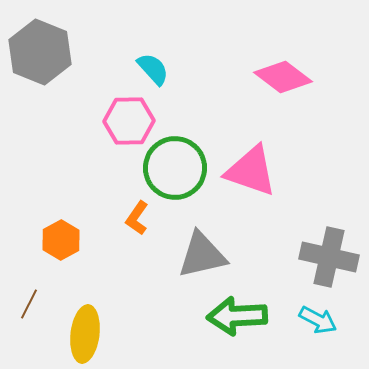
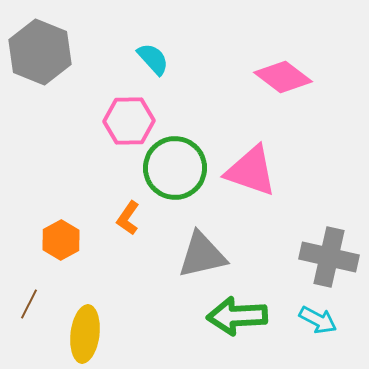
cyan semicircle: moved 10 px up
orange L-shape: moved 9 px left
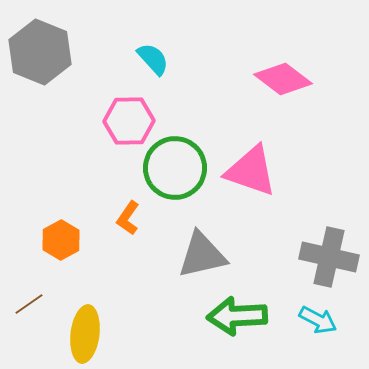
pink diamond: moved 2 px down
brown line: rotated 28 degrees clockwise
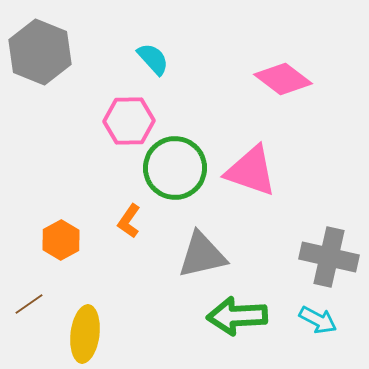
orange L-shape: moved 1 px right, 3 px down
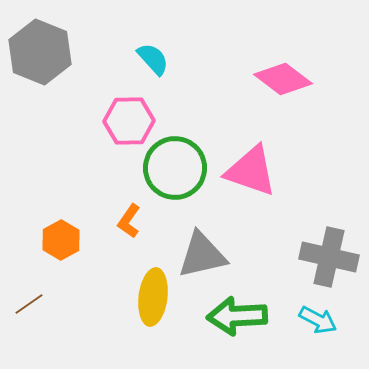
yellow ellipse: moved 68 px right, 37 px up
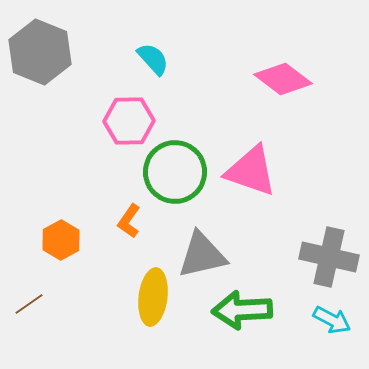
green circle: moved 4 px down
green arrow: moved 5 px right, 6 px up
cyan arrow: moved 14 px right
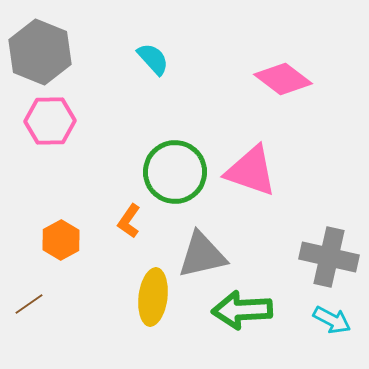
pink hexagon: moved 79 px left
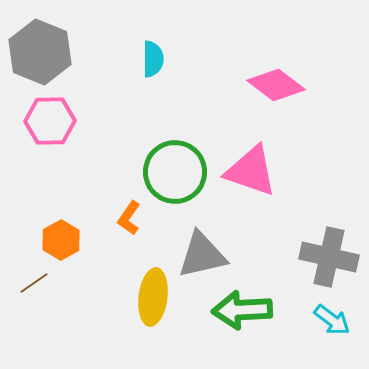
cyan semicircle: rotated 42 degrees clockwise
pink diamond: moved 7 px left, 6 px down
orange L-shape: moved 3 px up
brown line: moved 5 px right, 21 px up
cyan arrow: rotated 9 degrees clockwise
